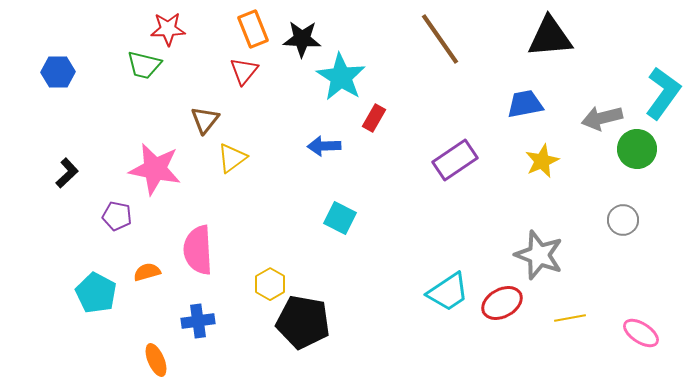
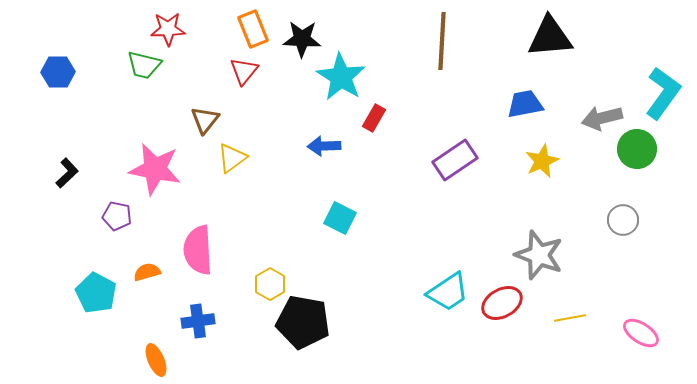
brown line: moved 2 px right, 2 px down; rotated 38 degrees clockwise
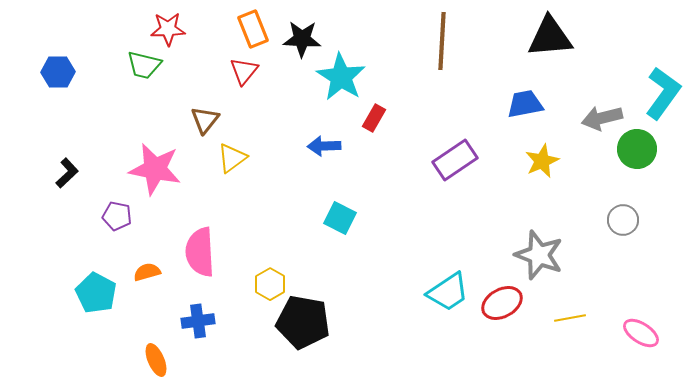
pink semicircle: moved 2 px right, 2 px down
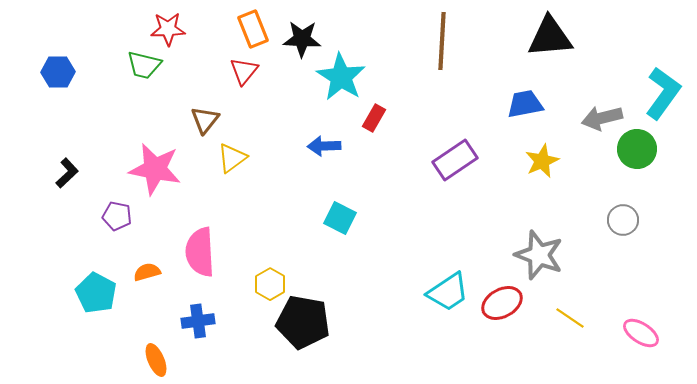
yellow line: rotated 44 degrees clockwise
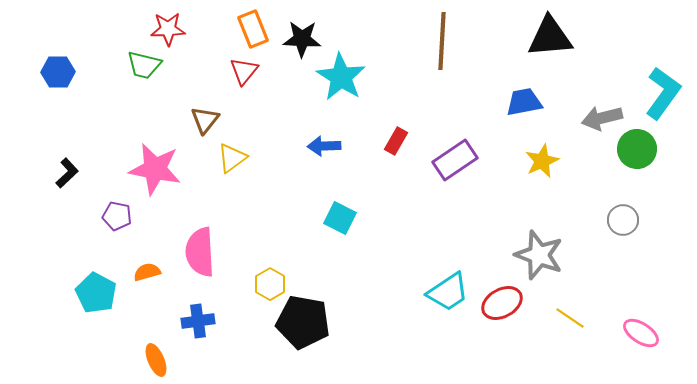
blue trapezoid: moved 1 px left, 2 px up
red rectangle: moved 22 px right, 23 px down
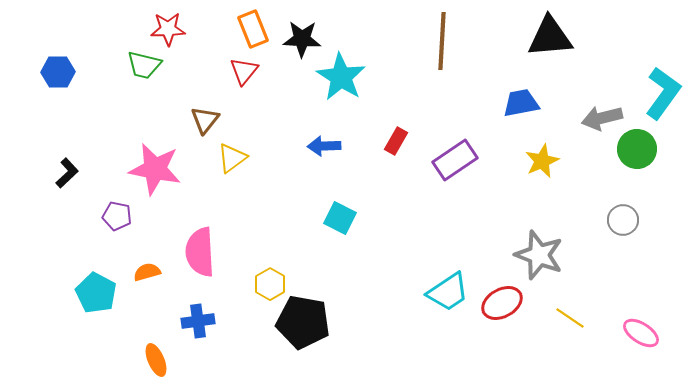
blue trapezoid: moved 3 px left, 1 px down
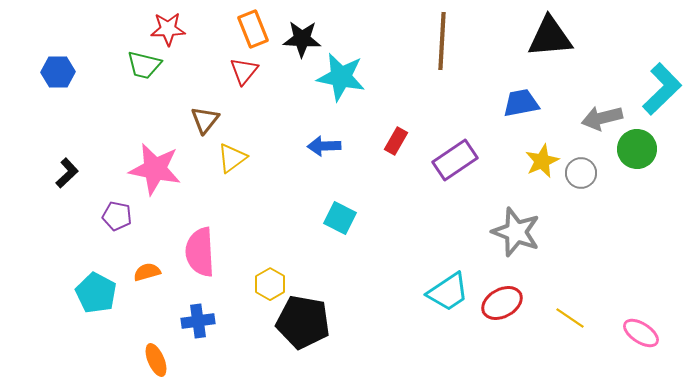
cyan star: rotated 21 degrees counterclockwise
cyan L-shape: moved 1 px left, 4 px up; rotated 10 degrees clockwise
gray circle: moved 42 px left, 47 px up
gray star: moved 23 px left, 23 px up
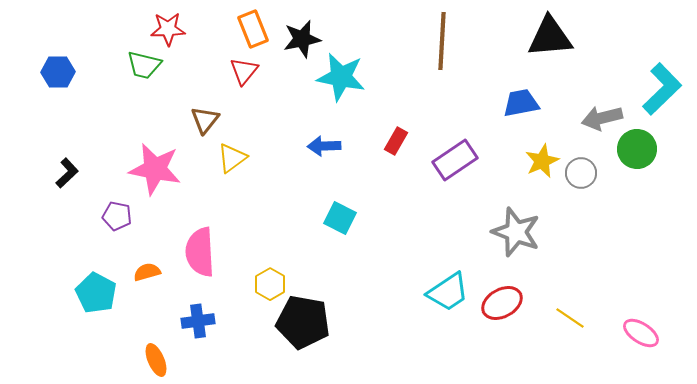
black star: rotated 15 degrees counterclockwise
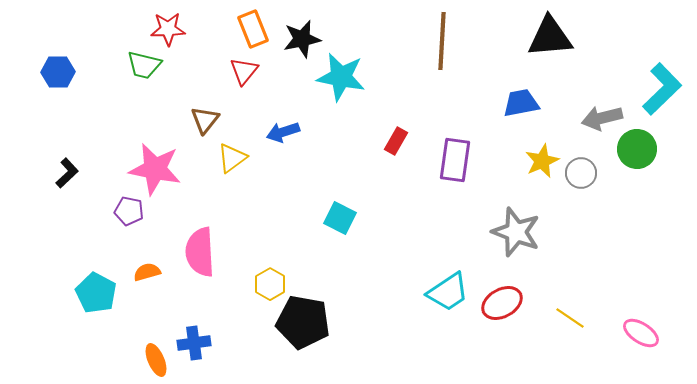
blue arrow: moved 41 px left, 14 px up; rotated 16 degrees counterclockwise
purple rectangle: rotated 48 degrees counterclockwise
purple pentagon: moved 12 px right, 5 px up
blue cross: moved 4 px left, 22 px down
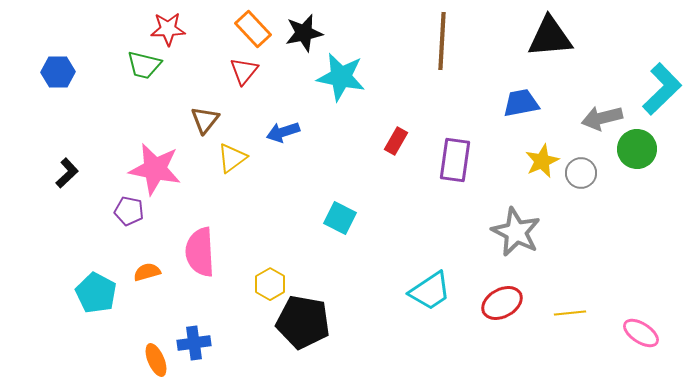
orange rectangle: rotated 21 degrees counterclockwise
black star: moved 2 px right, 6 px up
gray star: rotated 6 degrees clockwise
cyan trapezoid: moved 18 px left, 1 px up
yellow line: moved 5 px up; rotated 40 degrees counterclockwise
